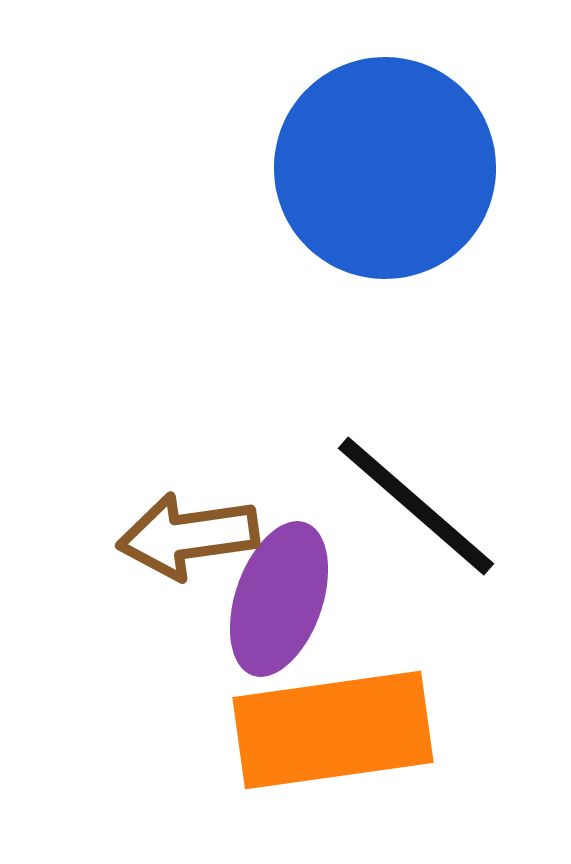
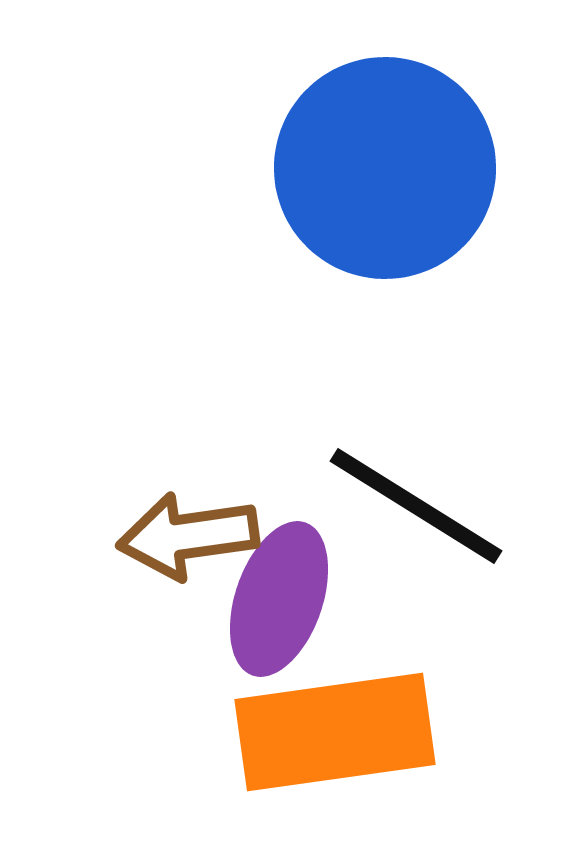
black line: rotated 9 degrees counterclockwise
orange rectangle: moved 2 px right, 2 px down
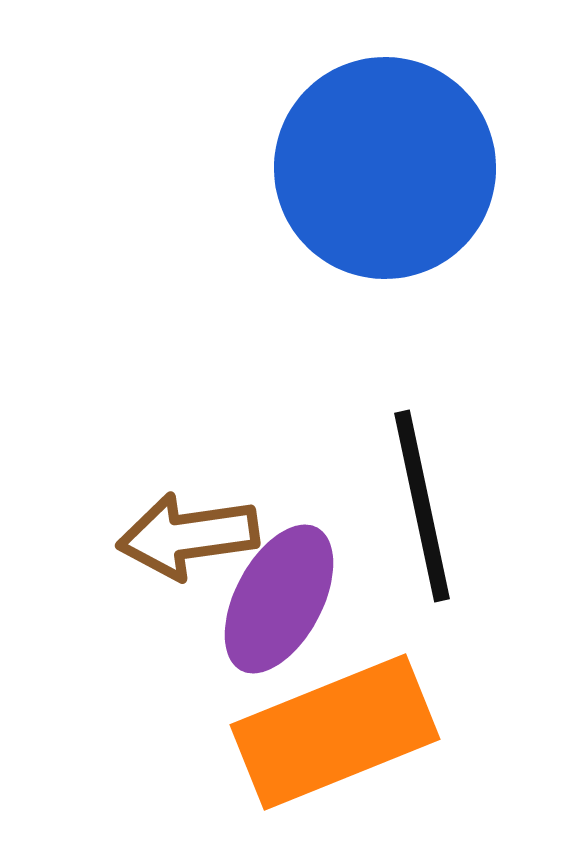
black line: moved 6 px right; rotated 46 degrees clockwise
purple ellipse: rotated 9 degrees clockwise
orange rectangle: rotated 14 degrees counterclockwise
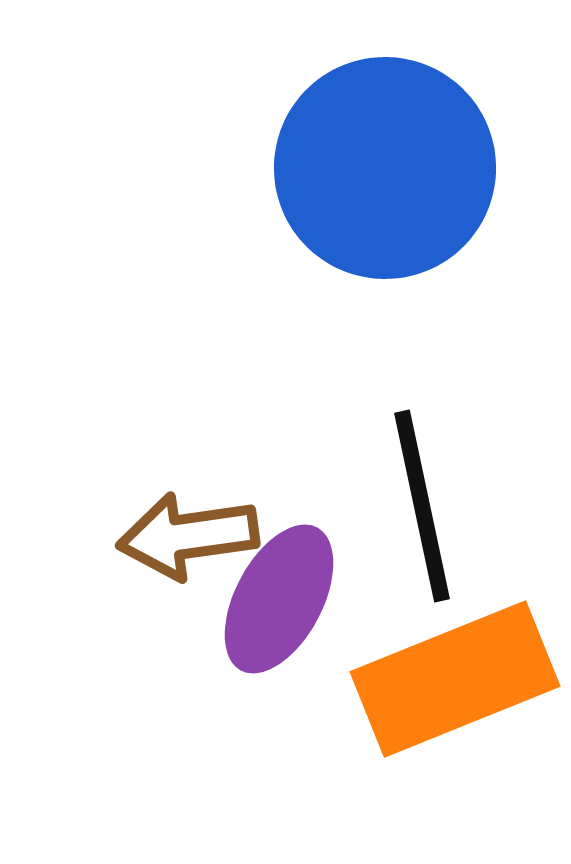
orange rectangle: moved 120 px right, 53 px up
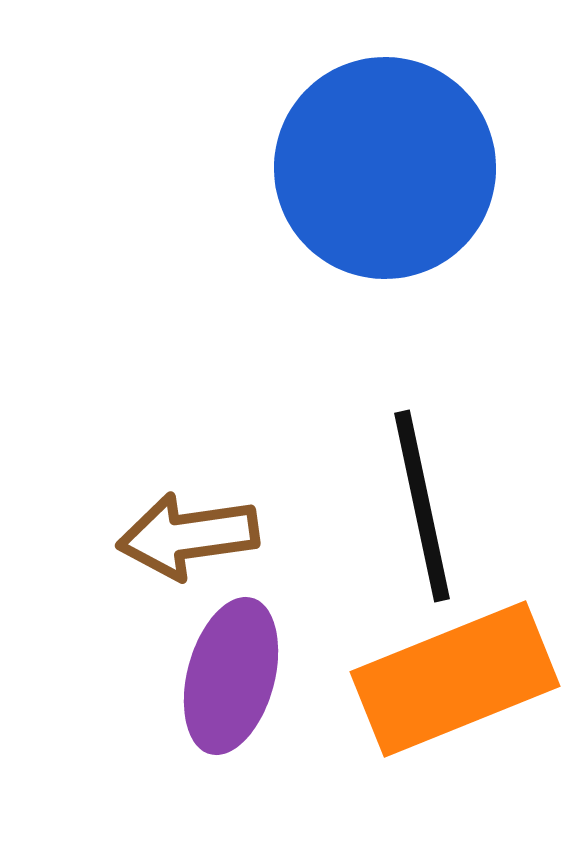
purple ellipse: moved 48 px left, 77 px down; rotated 13 degrees counterclockwise
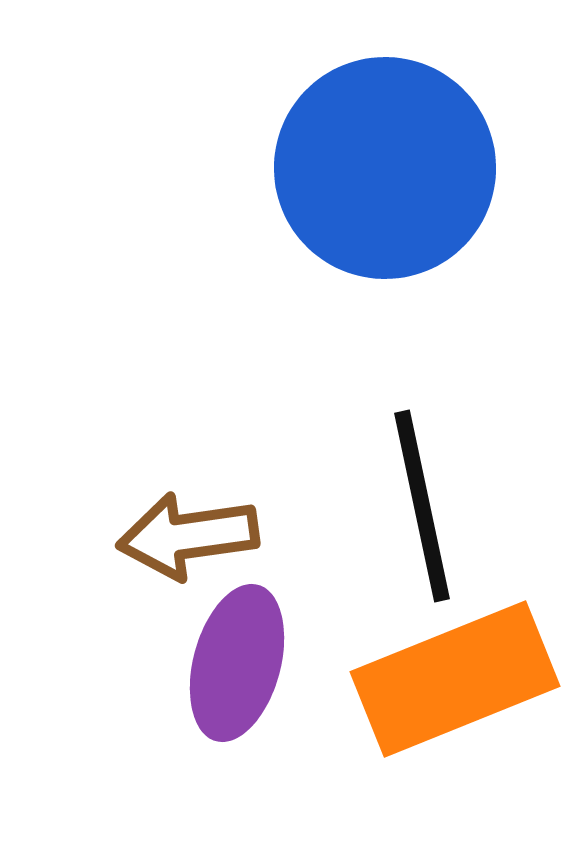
purple ellipse: moved 6 px right, 13 px up
